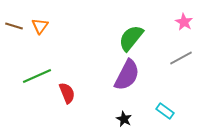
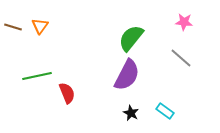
pink star: rotated 24 degrees counterclockwise
brown line: moved 1 px left, 1 px down
gray line: rotated 70 degrees clockwise
green line: rotated 12 degrees clockwise
black star: moved 7 px right, 6 px up
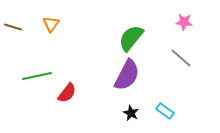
orange triangle: moved 11 px right, 2 px up
red semicircle: rotated 60 degrees clockwise
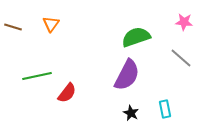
green semicircle: moved 5 px right, 1 px up; rotated 32 degrees clockwise
cyan rectangle: moved 2 px up; rotated 42 degrees clockwise
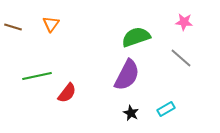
cyan rectangle: moved 1 px right; rotated 72 degrees clockwise
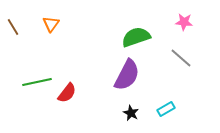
brown line: rotated 42 degrees clockwise
green line: moved 6 px down
